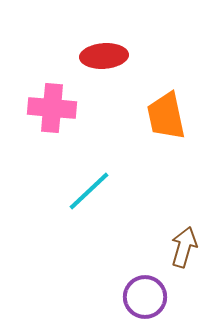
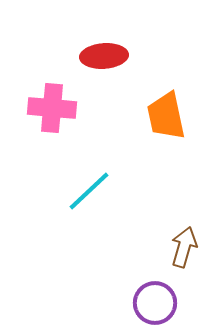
purple circle: moved 10 px right, 6 px down
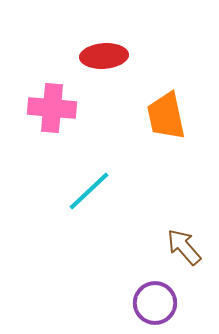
brown arrow: rotated 57 degrees counterclockwise
